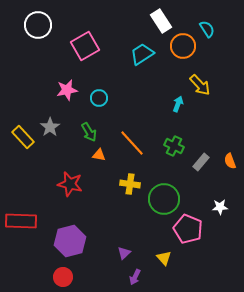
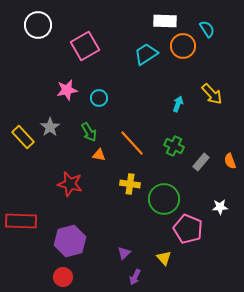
white rectangle: moved 4 px right; rotated 55 degrees counterclockwise
cyan trapezoid: moved 4 px right
yellow arrow: moved 12 px right, 9 px down
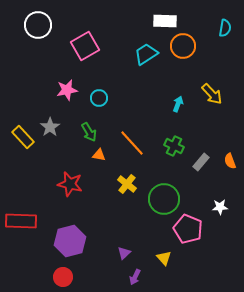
cyan semicircle: moved 18 px right, 1 px up; rotated 42 degrees clockwise
yellow cross: moved 3 px left; rotated 30 degrees clockwise
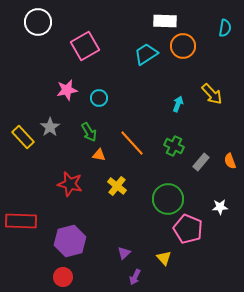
white circle: moved 3 px up
yellow cross: moved 10 px left, 2 px down
green circle: moved 4 px right
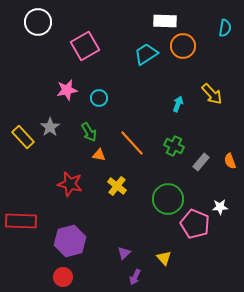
pink pentagon: moved 7 px right, 5 px up
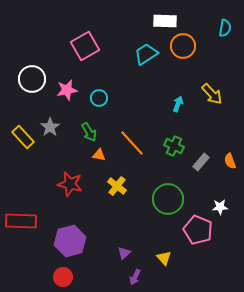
white circle: moved 6 px left, 57 px down
pink pentagon: moved 3 px right, 6 px down
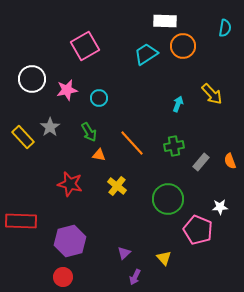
green cross: rotated 36 degrees counterclockwise
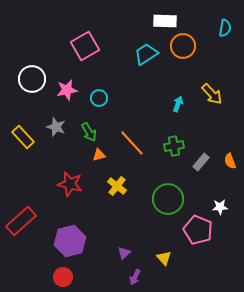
gray star: moved 6 px right; rotated 18 degrees counterclockwise
orange triangle: rotated 24 degrees counterclockwise
red rectangle: rotated 44 degrees counterclockwise
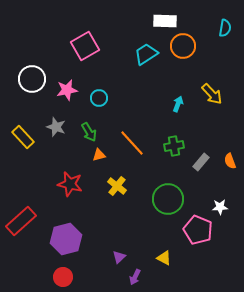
purple hexagon: moved 4 px left, 2 px up
purple triangle: moved 5 px left, 4 px down
yellow triangle: rotated 21 degrees counterclockwise
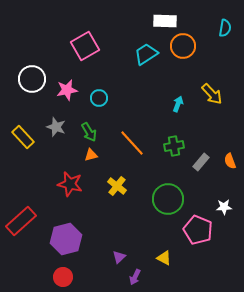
orange triangle: moved 8 px left
white star: moved 4 px right
